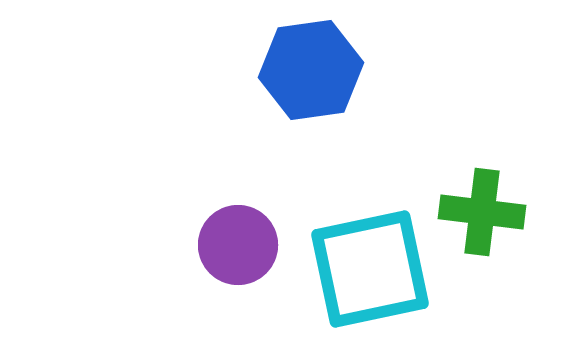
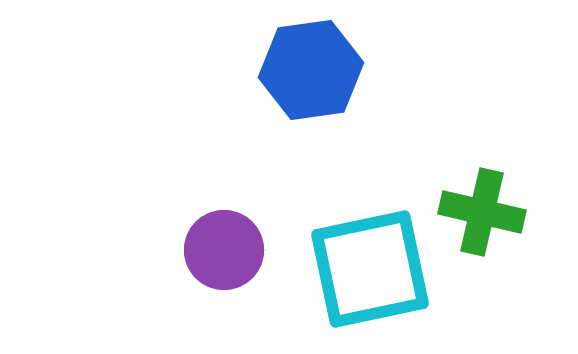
green cross: rotated 6 degrees clockwise
purple circle: moved 14 px left, 5 px down
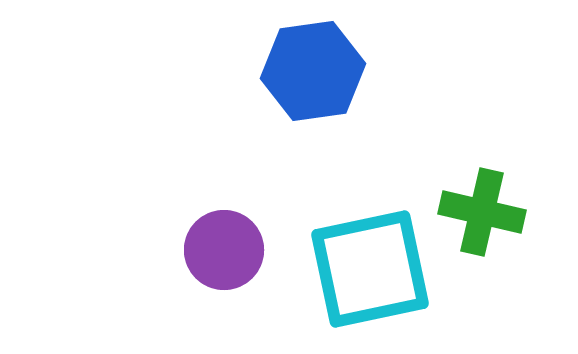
blue hexagon: moved 2 px right, 1 px down
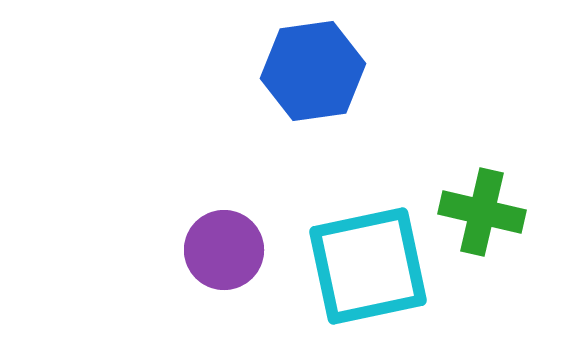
cyan square: moved 2 px left, 3 px up
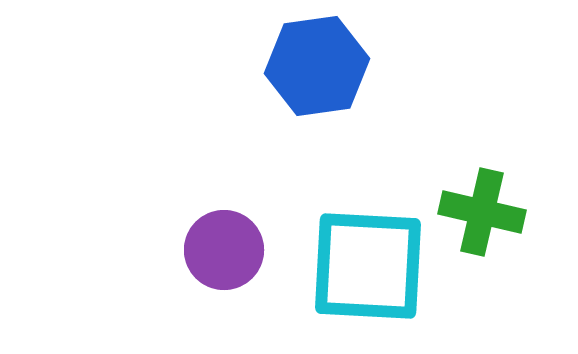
blue hexagon: moved 4 px right, 5 px up
cyan square: rotated 15 degrees clockwise
